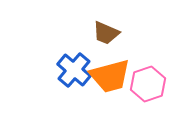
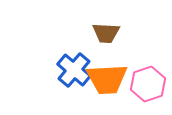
brown trapezoid: rotated 20 degrees counterclockwise
orange trapezoid: moved 3 px left, 3 px down; rotated 12 degrees clockwise
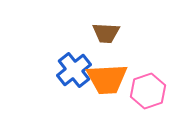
blue cross: rotated 12 degrees clockwise
pink hexagon: moved 7 px down
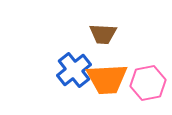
brown trapezoid: moved 3 px left, 1 px down
pink hexagon: moved 8 px up; rotated 8 degrees clockwise
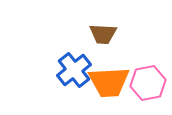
orange trapezoid: moved 2 px right, 3 px down
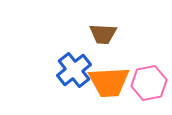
pink hexagon: moved 1 px right
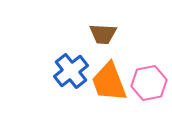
blue cross: moved 3 px left, 1 px down
orange trapezoid: rotated 72 degrees clockwise
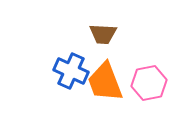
blue cross: rotated 28 degrees counterclockwise
orange trapezoid: moved 4 px left
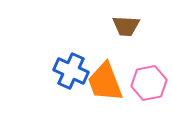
brown trapezoid: moved 23 px right, 8 px up
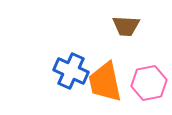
orange trapezoid: rotated 9 degrees clockwise
